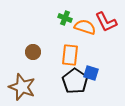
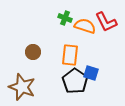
orange semicircle: moved 1 px up
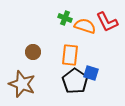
red L-shape: moved 1 px right
brown star: moved 3 px up
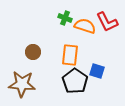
blue square: moved 6 px right, 2 px up
brown star: rotated 16 degrees counterclockwise
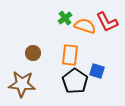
green cross: rotated 32 degrees clockwise
brown circle: moved 1 px down
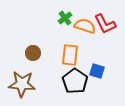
red L-shape: moved 2 px left, 2 px down
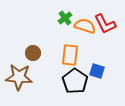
brown star: moved 3 px left, 7 px up
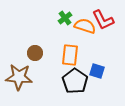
red L-shape: moved 2 px left, 4 px up
brown circle: moved 2 px right
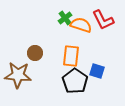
orange semicircle: moved 4 px left, 1 px up
orange rectangle: moved 1 px right, 1 px down
brown star: moved 1 px left, 2 px up
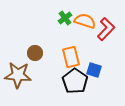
red L-shape: moved 3 px right, 9 px down; rotated 110 degrees counterclockwise
orange semicircle: moved 4 px right, 4 px up
orange rectangle: moved 1 px down; rotated 20 degrees counterclockwise
blue square: moved 3 px left, 1 px up
